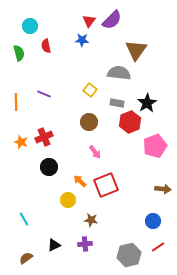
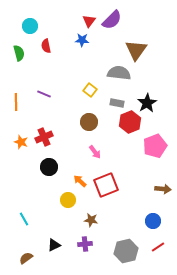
gray hexagon: moved 3 px left, 4 px up
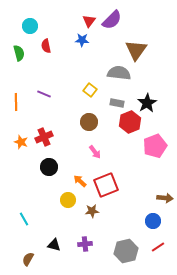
brown arrow: moved 2 px right, 9 px down
brown star: moved 1 px right, 9 px up; rotated 16 degrees counterclockwise
black triangle: rotated 40 degrees clockwise
brown semicircle: moved 2 px right, 1 px down; rotated 24 degrees counterclockwise
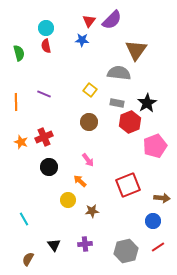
cyan circle: moved 16 px right, 2 px down
pink arrow: moved 7 px left, 8 px down
red square: moved 22 px right
brown arrow: moved 3 px left
black triangle: rotated 40 degrees clockwise
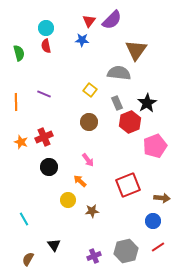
gray rectangle: rotated 56 degrees clockwise
purple cross: moved 9 px right, 12 px down; rotated 16 degrees counterclockwise
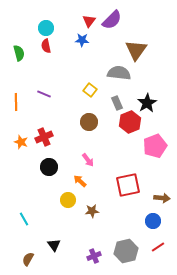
red square: rotated 10 degrees clockwise
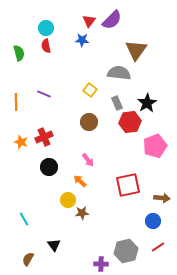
red hexagon: rotated 15 degrees clockwise
brown star: moved 10 px left, 2 px down
purple cross: moved 7 px right, 8 px down; rotated 24 degrees clockwise
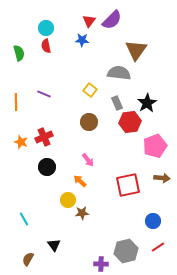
black circle: moved 2 px left
brown arrow: moved 20 px up
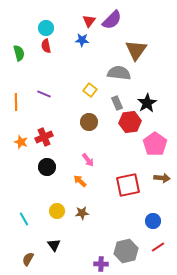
pink pentagon: moved 2 px up; rotated 15 degrees counterclockwise
yellow circle: moved 11 px left, 11 px down
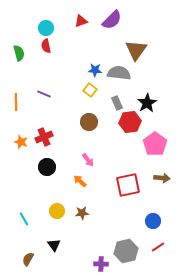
red triangle: moved 8 px left; rotated 32 degrees clockwise
blue star: moved 13 px right, 30 px down
